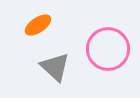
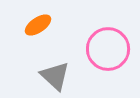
gray triangle: moved 9 px down
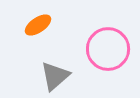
gray triangle: rotated 36 degrees clockwise
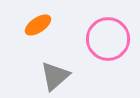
pink circle: moved 10 px up
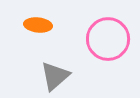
orange ellipse: rotated 40 degrees clockwise
